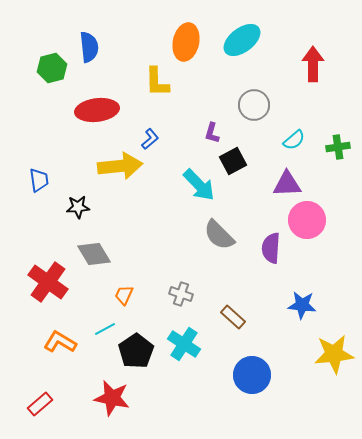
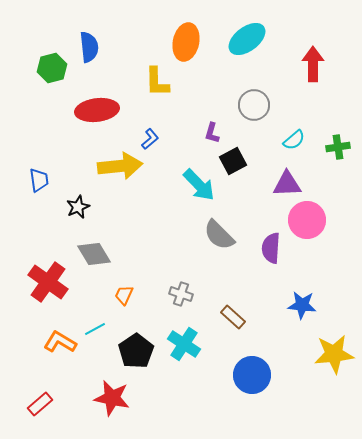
cyan ellipse: moved 5 px right, 1 px up
black star: rotated 20 degrees counterclockwise
cyan line: moved 10 px left
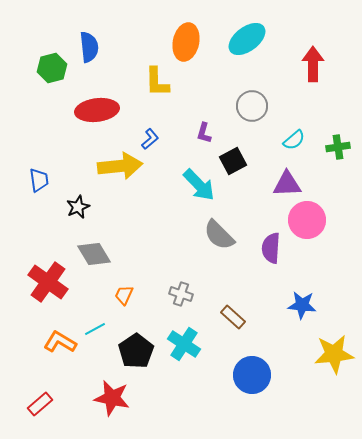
gray circle: moved 2 px left, 1 px down
purple L-shape: moved 8 px left
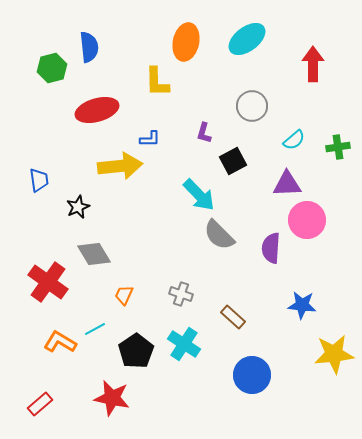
red ellipse: rotated 9 degrees counterclockwise
blue L-shape: rotated 40 degrees clockwise
cyan arrow: moved 10 px down
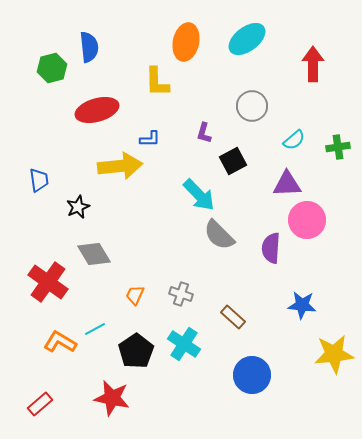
orange trapezoid: moved 11 px right
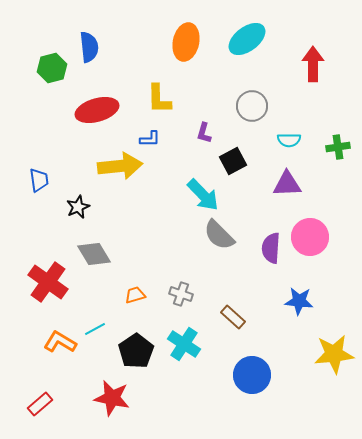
yellow L-shape: moved 2 px right, 17 px down
cyan semicircle: moved 5 px left; rotated 40 degrees clockwise
cyan arrow: moved 4 px right
pink circle: moved 3 px right, 17 px down
orange trapezoid: rotated 50 degrees clockwise
blue star: moved 3 px left, 4 px up
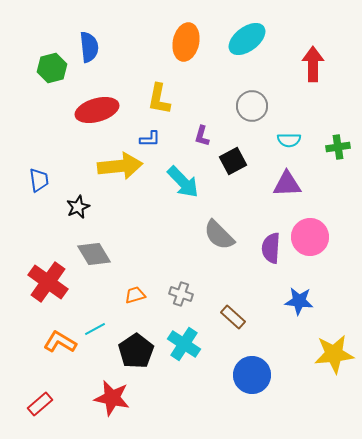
yellow L-shape: rotated 12 degrees clockwise
purple L-shape: moved 2 px left, 3 px down
cyan arrow: moved 20 px left, 13 px up
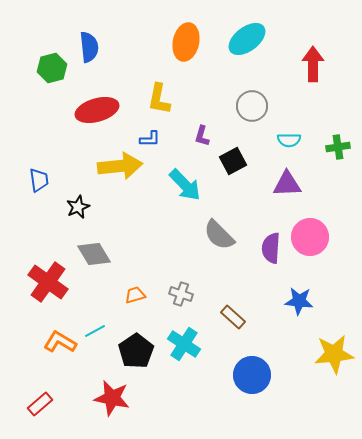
cyan arrow: moved 2 px right, 3 px down
cyan line: moved 2 px down
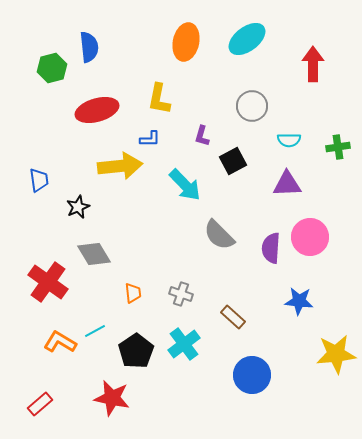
orange trapezoid: moved 2 px left, 2 px up; rotated 100 degrees clockwise
cyan cross: rotated 20 degrees clockwise
yellow star: moved 2 px right
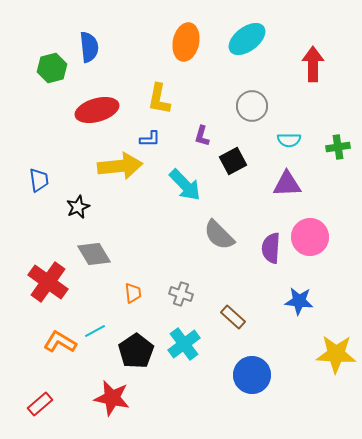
yellow star: rotated 9 degrees clockwise
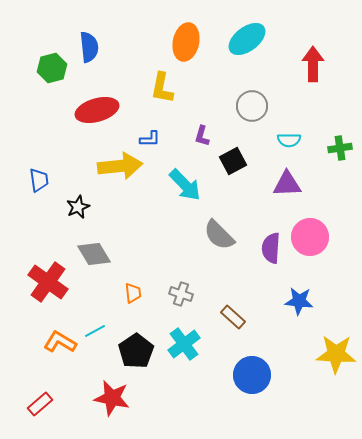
yellow L-shape: moved 3 px right, 11 px up
green cross: moved 2 px right, 1 px down
